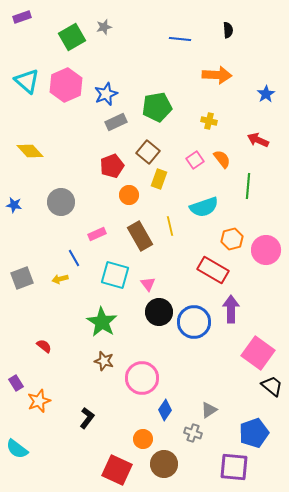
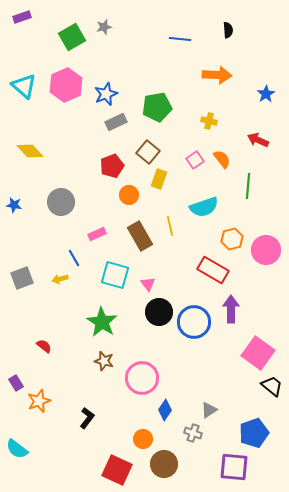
cyan triangle at (27, 81): moved 3 px left, 5 px down
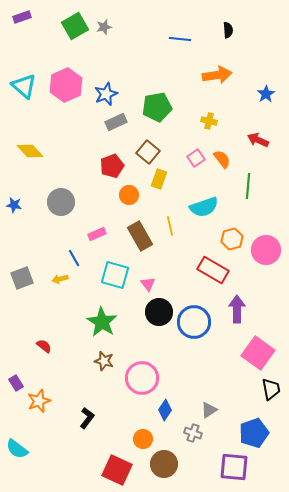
green square at (72, 37): moved 3 px right, 11 px up
orange arrow at (217, 75): rotated 12 degrees counterclockwise
pink square at (195, 160): moved 1 px right, 2 px up
purple arrow at (231, 309): moved 6 px right
black trapezoid at (272, 386): moved 1 px left, 3 px down; rotated 40 degrees clockwise
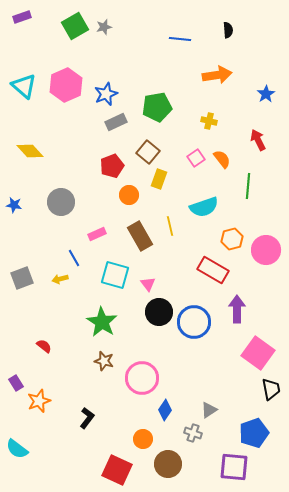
red arrow at (258, 140): rotated 40 degrees clockwise
brown circle at (164, 464): moved 4 px right
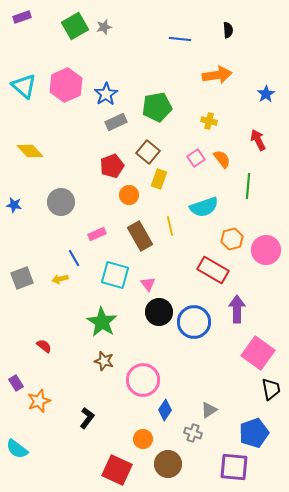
blue star at (106, 94): rotated 10 degrees counterclockwise
pink circle at (142, 378): moved 1 px right, 2 px down
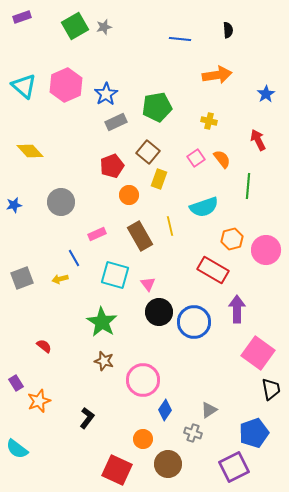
blue star at (14, 205): rotated 21 degrees counterclockwise
purple square at (234, 467): rotated 32 degrees counterclockwise
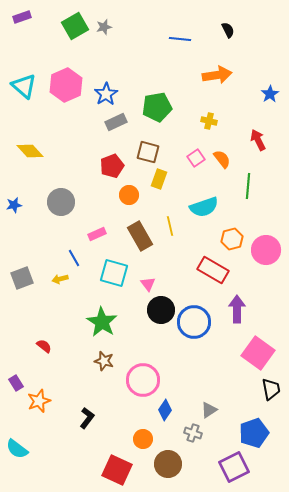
black semicircle at (228, 30): rotated 21 degrees counterclockwise
blue star at (266, 94): moved 4 px right
brown square at (148, 152): rotated 25 degrees counterclockwise
cyan square at (115, 275): moved 1 px left, 2 px up
black circle at (159, 312): moved 2 px right, 2 px up
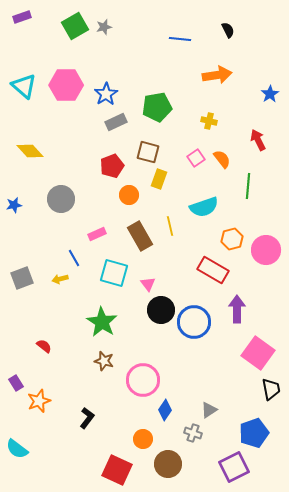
pink hexagon at (66, 85): rotated 24 degrees clockwise
gray circle at (61, 202): moved 3 px up
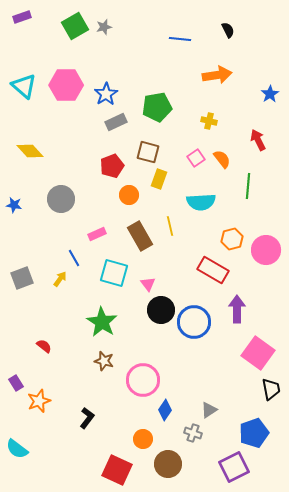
blue star at (14, 205): rotated 21 degrees clockwise
cyan semicircle at (204, 207): moved 3 px left, 5 px up; rotated 16 degrees clockwise
yellow arrow at (60, 279): rotated 140 degrees clockwise
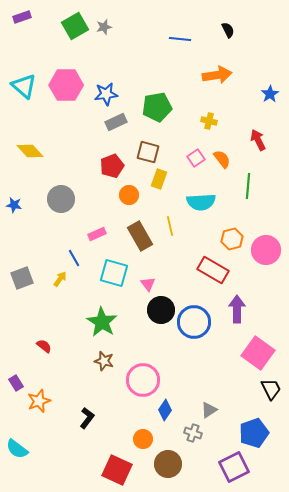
blue star at (106, 94): rotated 25 degrees clockwise
black trapezoid at (271, 389): rotated 15 degrees counterclockwise
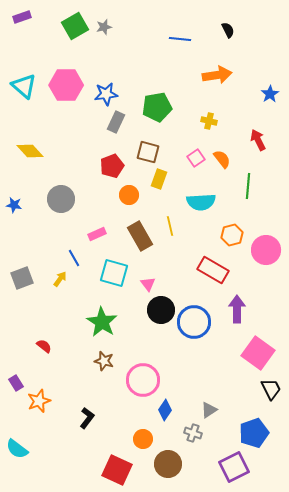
gray rectangle at (116, 122): rotated 40 degrees counterclockwise
orange hexagon at (232, 239): moved 4 px up
